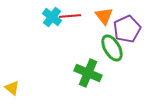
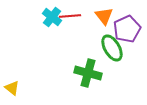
green cross: rotated 8 degrees counterclockwise
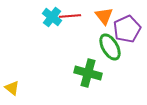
green ellipse: moved 2 px left, 1 px up
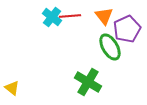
green cross: moved 9 px down; rotated 16 degrees clockwise
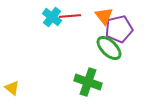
purple pentagon: moved 8 px left; rotated 12 degrees clockwise
green ellipse: moved 1 px left, 1 px down; rotated 16 degrees counterclockwise
green cross: rotated 12 degrees counterclockwise
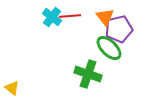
orange triangle: moved 1 px right, 1 px down
green cross: moved 8 px up
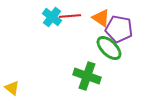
orange triangle: moved 4 px left, 1 px down; rotated 18 degrees counterclockwise
purple pentagon: rotated 24 degrees clockwise
green cross: moved 1 px left, 2 px down
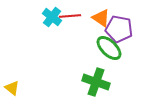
green cross: moved 9 px right, 6 px down
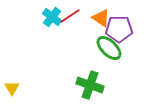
red line: rotated 30 degrees counterclockwise
purple pentagon: rotated 12 degrees counterclockwise
green cross: moved 6 px left, 3 px down
yellow triangle: rotated 21 degrees clockwise
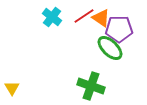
red line: moved 14 px right
green ellipse: moved 1 px right
green cross: moved 1 px right, 1 px down
